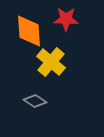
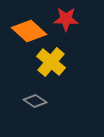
orange diamond: rotated 44 degrees counterclockwise
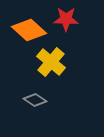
orange diamond: moved 1 px up
gray diamond: moved 1 px up
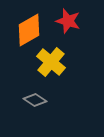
red star: moved 2 px right, 2 px down; rotated 15 degrees clockwise
orange diamond: rotated 72 degrees counterclockwise
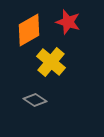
red star: moved 1 px down
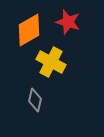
yellow cross: rotated 12 degrees counterclockwise
gray diamond: rotated 70 degrees clockwise
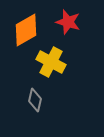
orange diamond: moved 3 px left
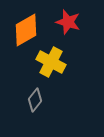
gray diamond: rotated 25 degrees clockwise
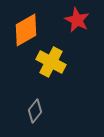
red star: moved 9 px right, 2 px up; rotated 10 degrees clockwise
gray diamond: moved 11 px down
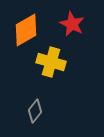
red star: moved 5 px left, 4 px down
yellow cross: rotated 12 degrees counterclockwise
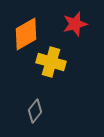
red star: moved 3 px right; rotated 30 degrees clockwise
orange diamond: moved 4 px down
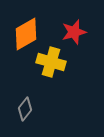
red star: moved 1 px left, 8 px down
gray diamond: moved 10 px left, 2 px up
